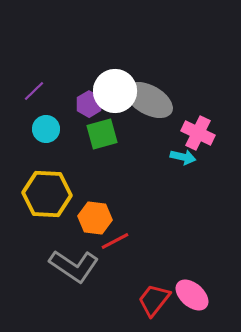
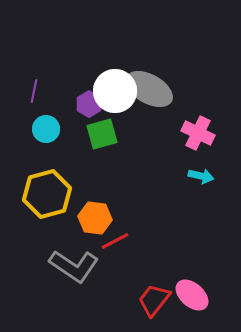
purple line: rotated 35 degrees counterclockwise
gray ellipse: moved 11 px up
cyan arrow: moved 18 px right, 19 px down
yellow hexagon: rotated 18 degrees counterclockwise
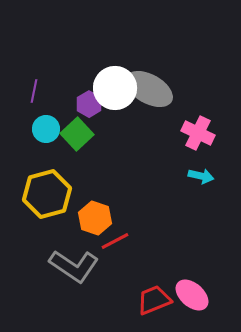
white circle: moved 3 px up
green square: moved 25 px left; rotated 28 degrees counterclockwise
orange hexagon: rotated 12 degrees clockwise
red trapezoid: rotated 30 degrees clockwise
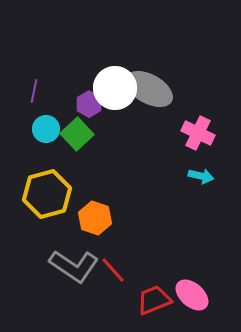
red line: moved 2 px left, 29 px down; rotated 76 degrees clockwise
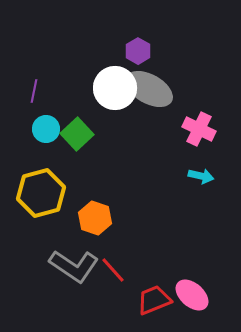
purple hexagon: moved 49 px right, 53 px up
pink cross: moved 1 px right, 4 px up
yellow hexagon: moved 6 px left, 1 px up
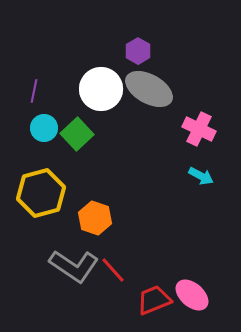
white circle: moved 14 px left, 1 px down
cyan circle: moved 2 px left, 1 px up
cyan arrow: rotated 15 degrees clockwise
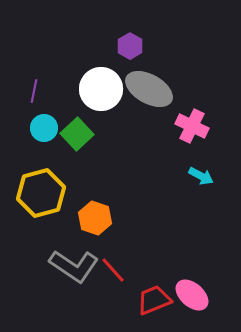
purple hexagon: moved 8 px left, 5 px up
pink cross: moved 7 px left, 3 px up
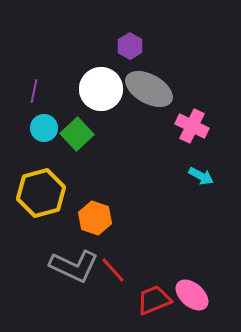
gray L-shape: rotated 9 degrees counterclockwise
